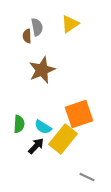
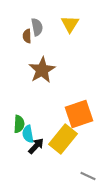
yellow triangle: rotated 24 degrees counterclockwise
brown star: rotated 8 degrees counterclockwise
cyan semicircle: moved 15 px left, 7 px down; rotated 48 degrees clockwise
gray line: moved 1 px right, 1 px up
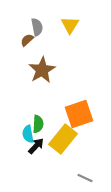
yellow triangle: moved 1 px down
brown semicircle: moved 4 px down; rotated 48 degrees clockwise
green semicircle: moved 19 px right
gray line: moved 3 px left, 2 px down
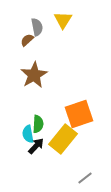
yellow triangle: moved 7 px left, 5 px up
brown star: moved 8 px left, 5 px down
gray line: rotated 63 degrees counterclockwise
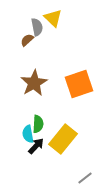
yellow triangle: moved 10 px left, 2 px up; rotated 18 degrees counterclockwise
brown star: moved 8 px down
orange square: moved 30 px up
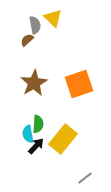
gray semicircle: moved 2 px left, 2 px up
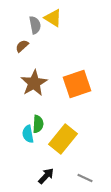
yellow triangle: rotated 12 degrees counterclockwise
brown semicircle: moved 5 px left, 6 px down
orange square: moved 2 px left
black arrow: moved 10 px right, 30 px down
gray line: rotated 63 degrees clockwise
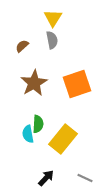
yellow triangle: rotated 30 degrees clockwise
gray semicircle: moved 17 px right, 15 px down
black arrow: moved 2 px down
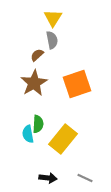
brown semicircle: moved 15 px right, 9 px down
black arrow: moved 2 px right; rotated 54 degrees clockwise
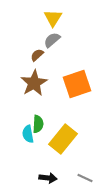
gray semicircle: rotated 120 degrees counterclockwise
